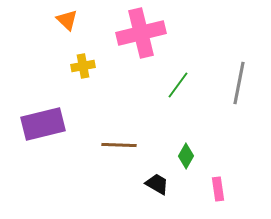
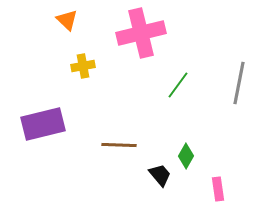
black trapezoid: moved 3 px right, 9 px up; rotated 20 degrees clockwise
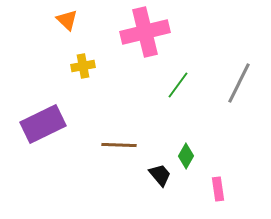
pink cross: moved 4 px right, 1 px up
gray line: rotated 15 degrees clockwise
purple rectangle: rotated 12 degrees counterclockwise
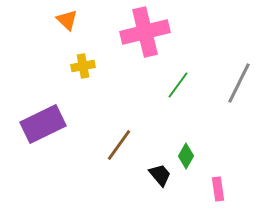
brown line: rotated 56 degrees counterclockwise
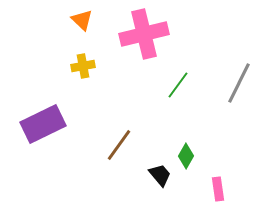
orange triangle: moved 15 px right
pink cross: moved 1 px left, 2 px down
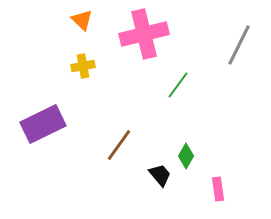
gray line: moved 38 px up
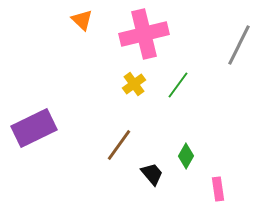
yellow cross: moved 51 px right, 18 px down; rotated 25 degrees counterclockwise
purple rectangle: moved 9 px left, 4 px down
black trapezoid: moved 8 px left, 1 px up
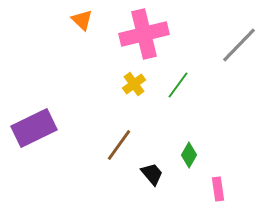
gray line: rotated 18 degrees clockwise
green diamond: moved 3 px right, 1 px up
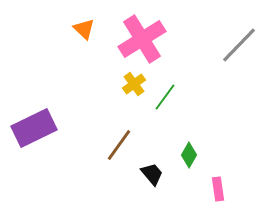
orange triangle: moved 2 px right, 9 px down
pink cross: moved 2 px left, 5 px down; rotated 18 degrees counterclockwise
green line: moved 13 px left, 12 px down
